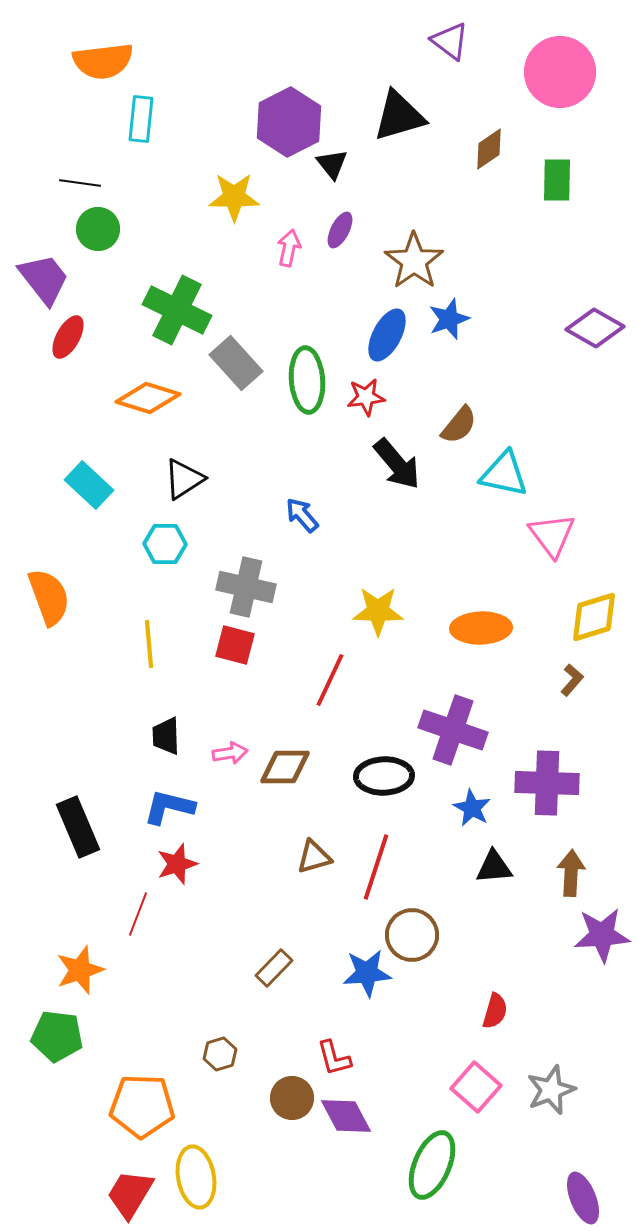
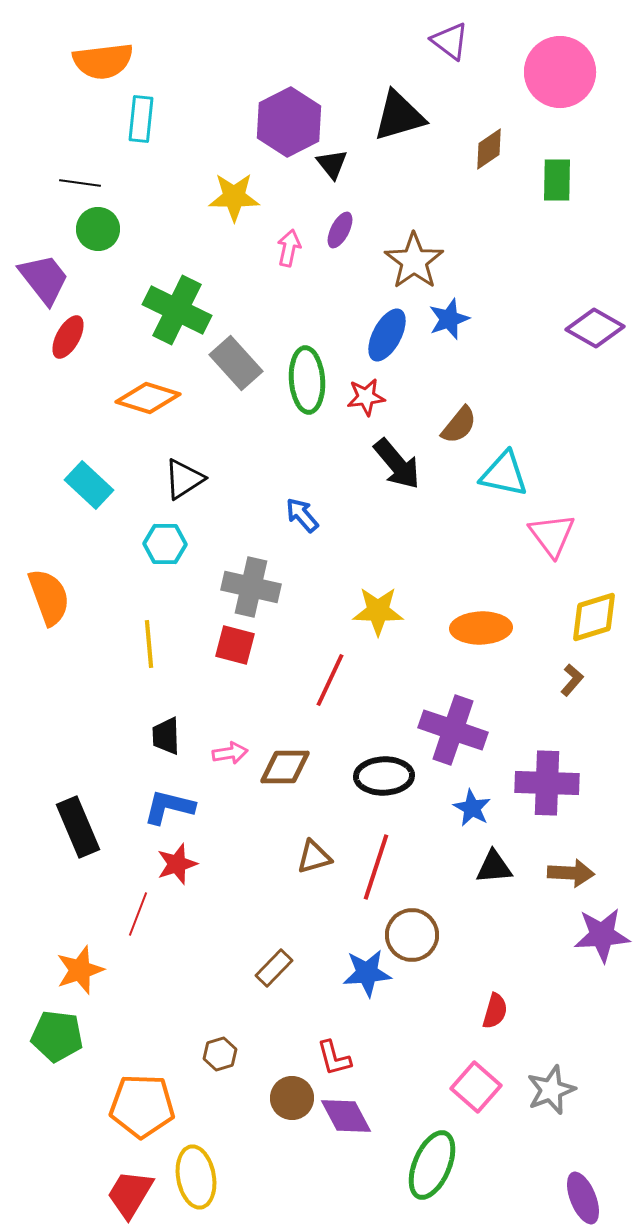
gray cross at (246, 587): moved 5 px right
brown arrow at (571, 873): rotated 90 degrees clockwise
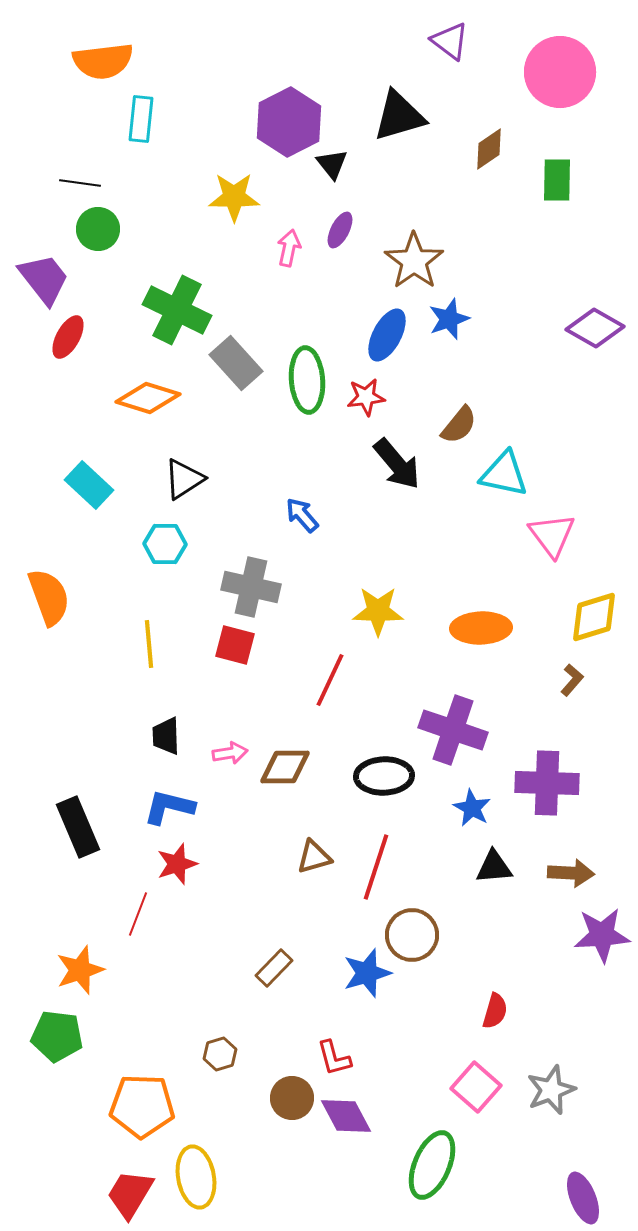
blue star at (367, 973): rotated 12 degrees counterclockwise
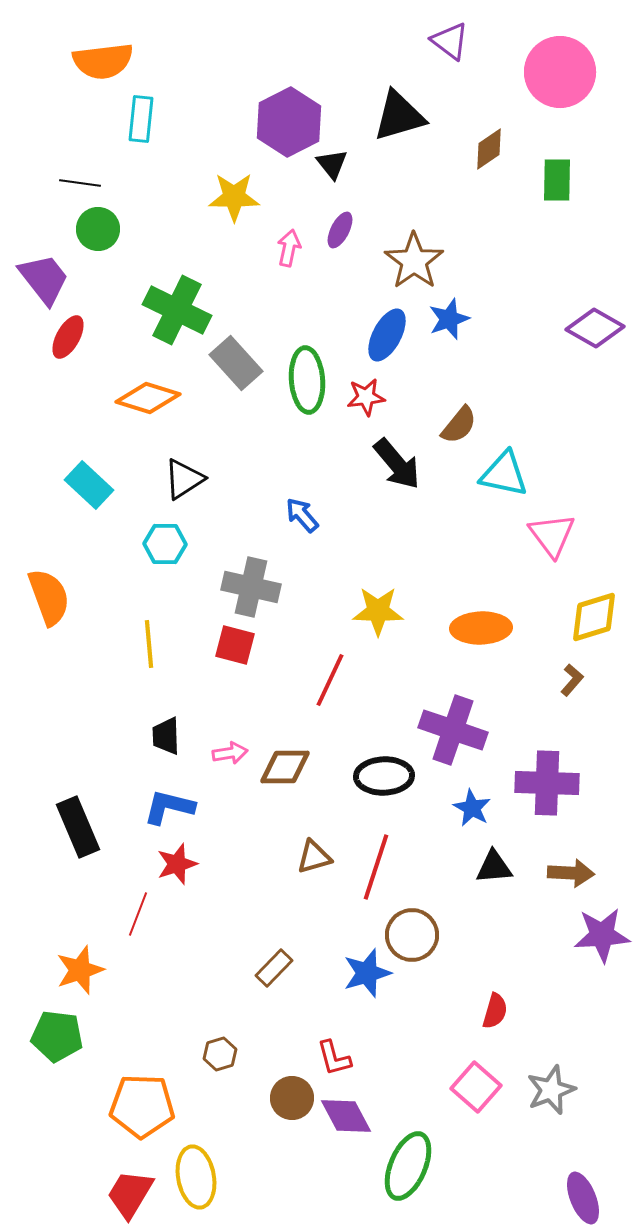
green ellipse at (432, 1165): moved 24 px left, 1 px down
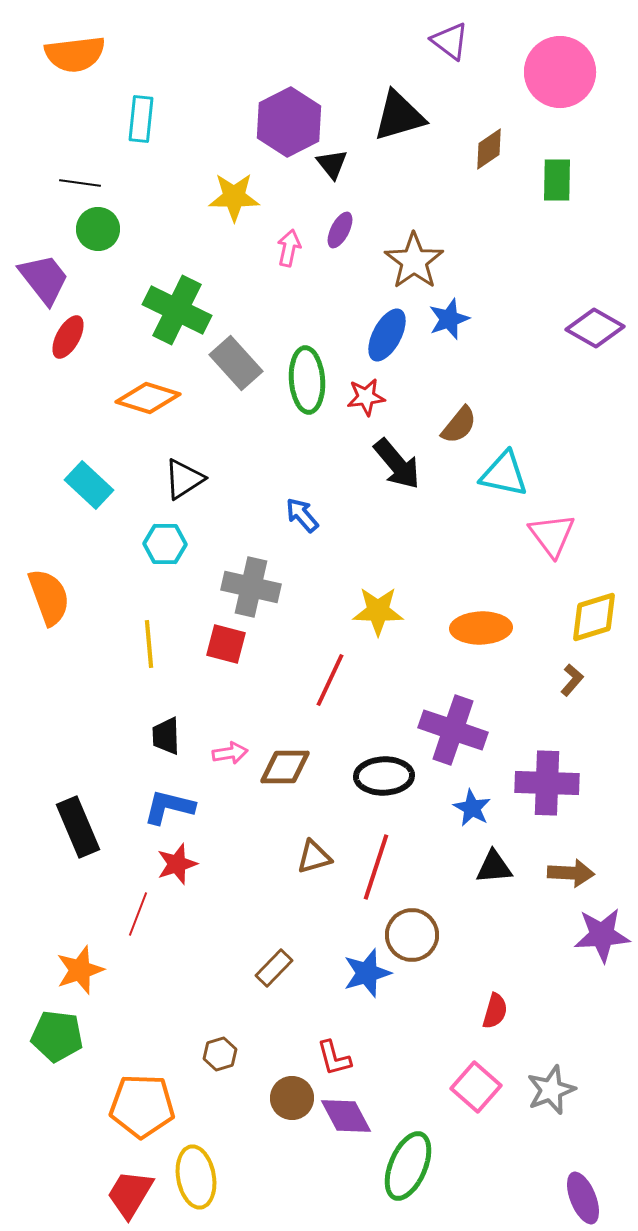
orange semicircle at (103, 61): moved 28 px left, 7 px up
red square at (235, 645): moved 9 px left, 1 px up
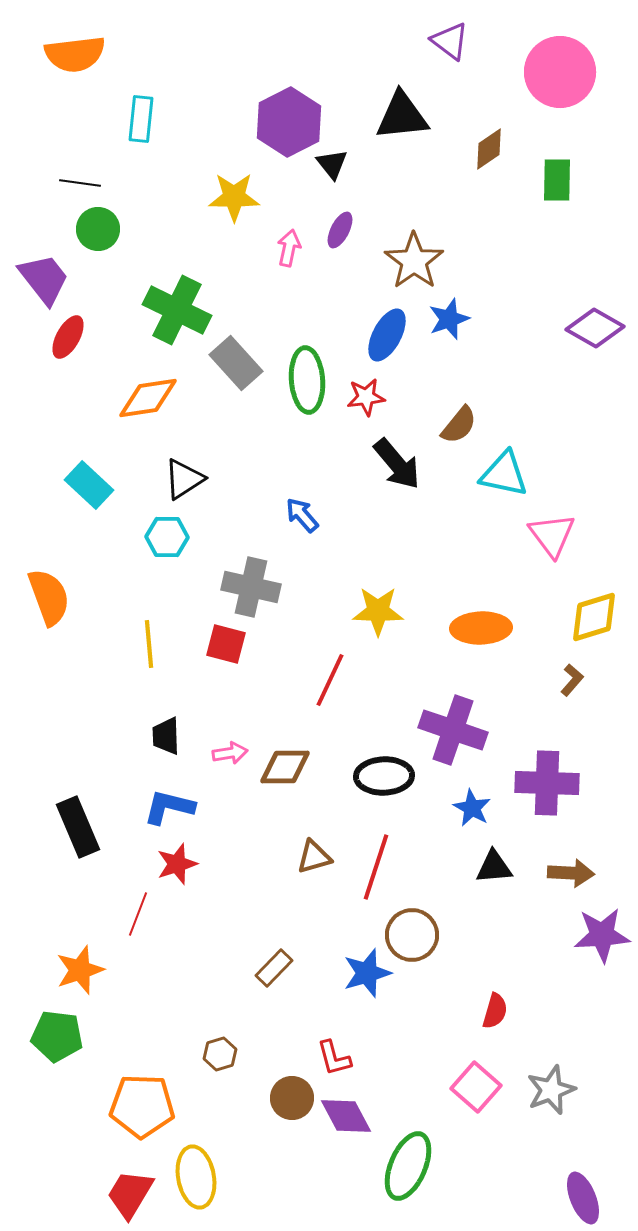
black triangle at (399, 116): moved 3 px right; rotated 10 degrees clockwise
orange diamond at (148, 398): rotated 26 degrees counterclockwise
cyan hexagon at (165, 544): moved 2 px right, 7 px up
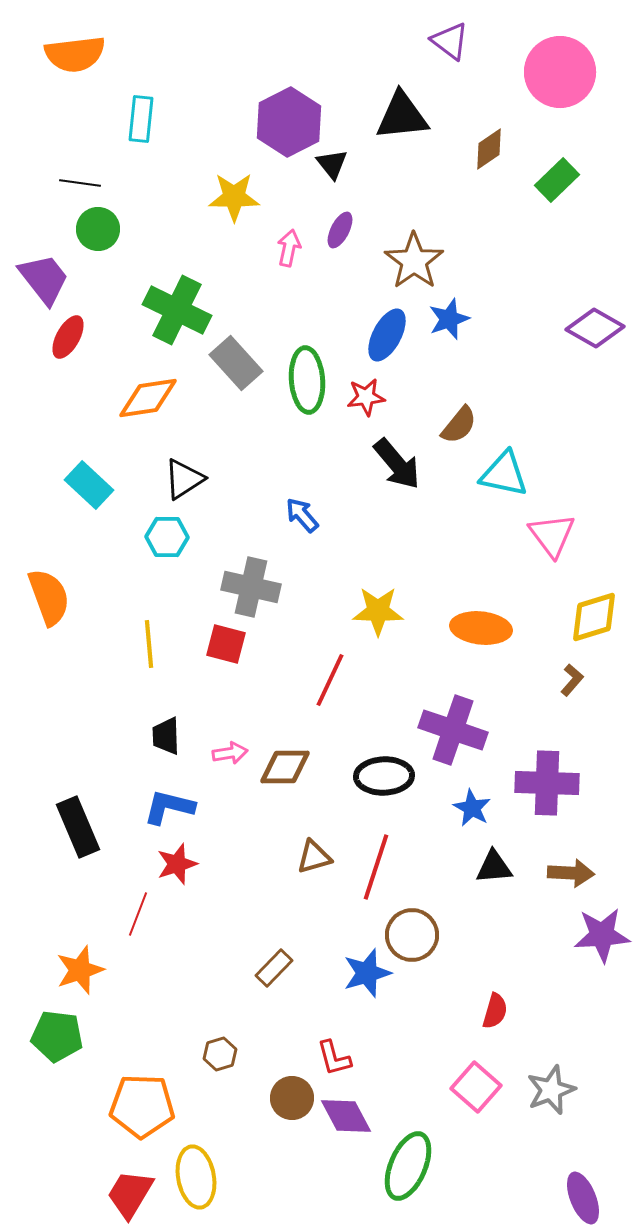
green rectangle at (557, 180): rotated 45 degrees clockwise
orange ellipse at (481, 628): rotated 8 degrees clockwise
